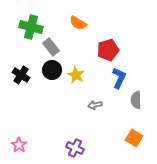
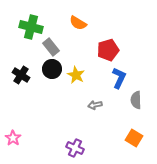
black circle: moved 1 px up
pink star: moved 6 px left, 7 px up
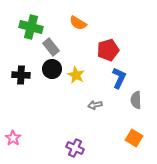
black cross: rotated 30 degrees counterclockwise
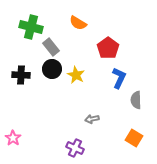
red pentagon: moved 2 px up; rotated 20 degrees counterclockwise
gray arrow: moved 3 px left, 14 px down
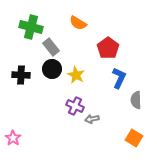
purple cross: moved 42 px up
